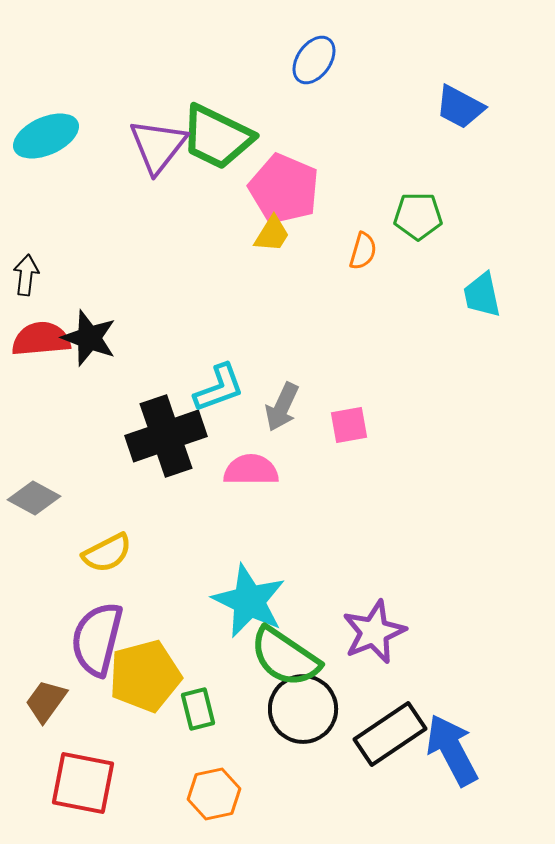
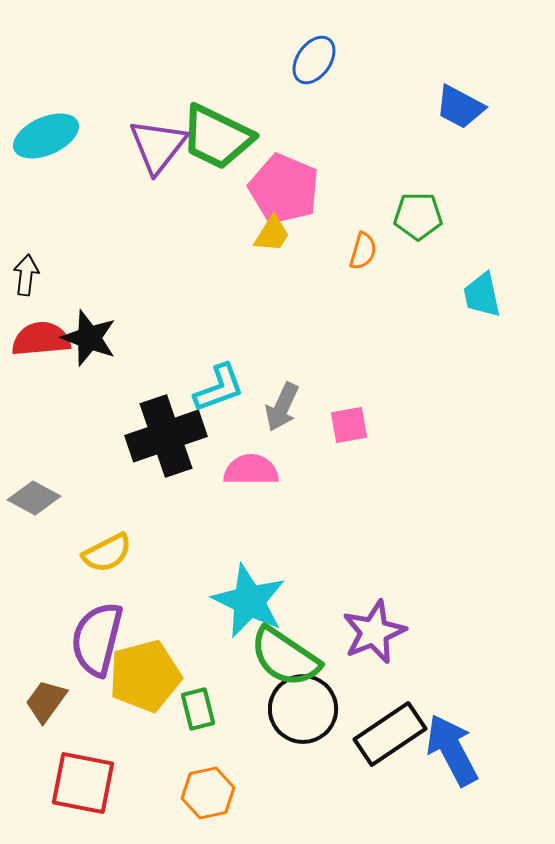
orange hexagon: moved 6 px left, 1 px up
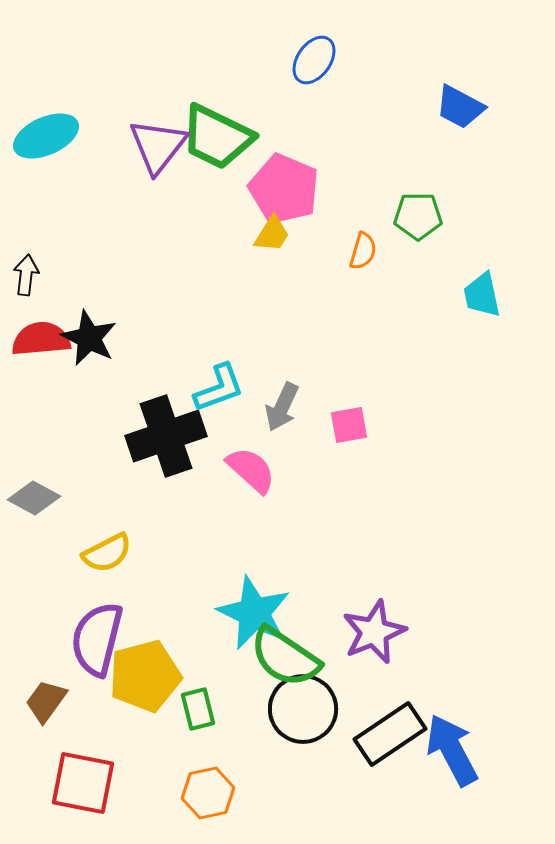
black star: rotated 6 degrees clockwise
pink semicircle: rotated 42 degrees clockwise
cyan star: moved 5 px right, 12 px down
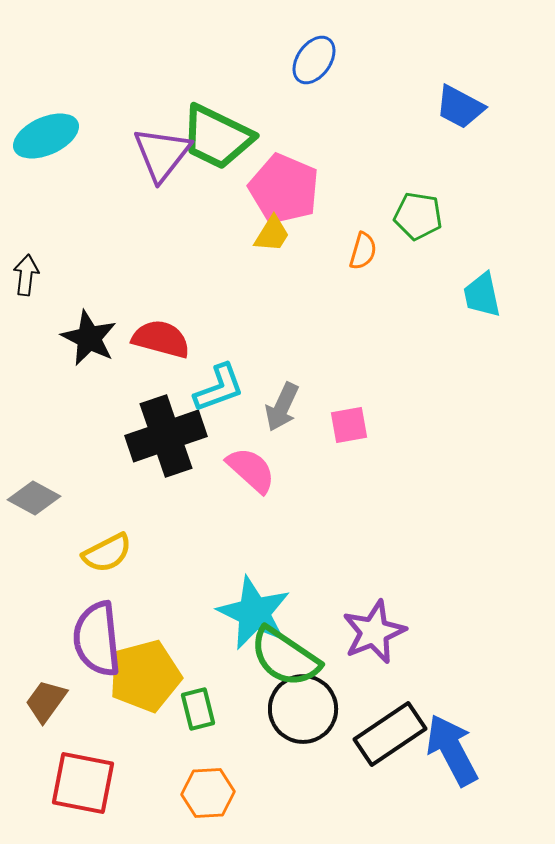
purple triangle: moved 4 px right, 8 px down
green pentagon: rotated 9 degrees clockwise
red semicircle: moved 120 px right; rotated 20 degrees clockwise
purple semicircle: rotated 20 degrees counterclockwise
orange hexagon: rotated 9 degrees clockwise
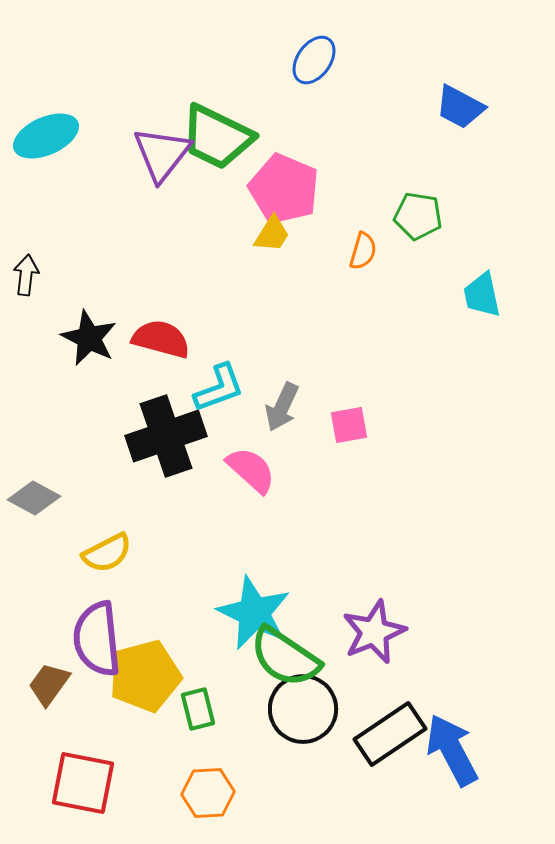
brown trapezoid: moved 3 px right, 17 px up
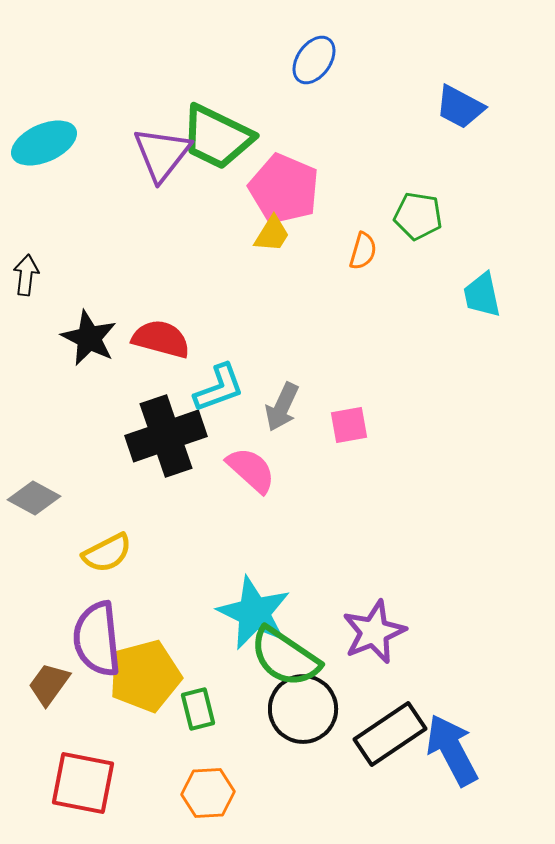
cyan ellipse: moved 2 px left, 7 px down
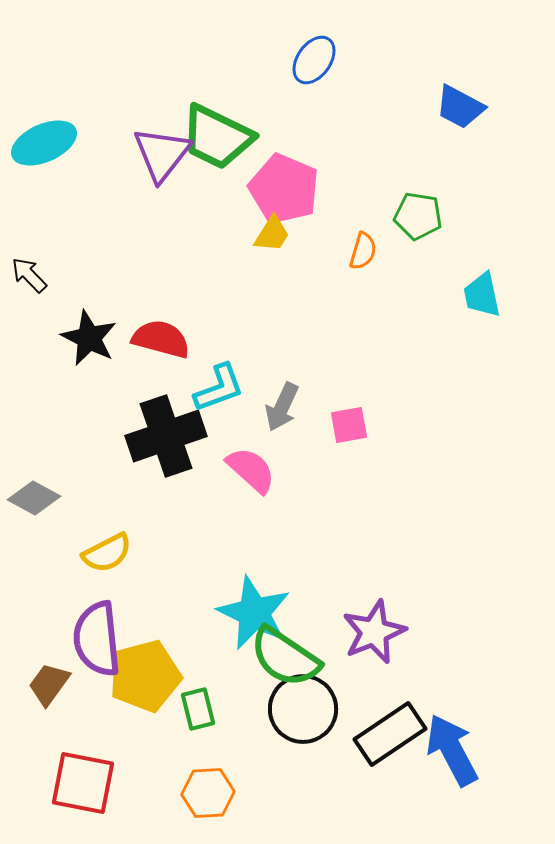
black arrow: moved 3 px right; rotated 51 degrees counterclockwise
